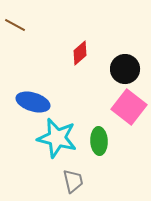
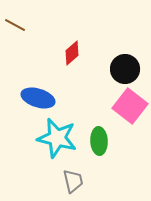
red diamond: moved 8 px left
blue ellipse: moved 5 px right, 4 px up
pink square: moved 1 px right, 1 px up
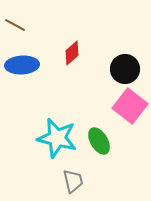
blue ellipse: moved 16 px left, 33 px up; rotated 20 degrees counterclockwise
green ellipse: rotated 28 degrees counterclockwise
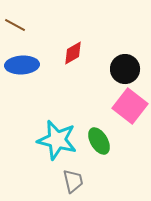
red diamond: moved 1 px right; rotated 10 degrees clockwise
cyan star: moved 2 px down
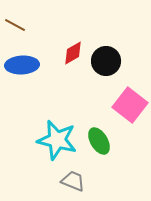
black circle: moved 19 px left, 8 px up
pink square: moved 1 px up
gray trapezoid: rotated 55 degrees counterclockwise
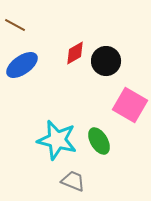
red diamond: moved 2 px right
blue ellipse: rotated 32 degrees counterclockwise
pink square: rotated 8 degrees counterclockwise
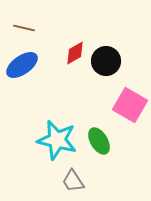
brown line: moved 9 px right, 3 px down; rotated 15 degrees counterclockwise
gray trapezoid: rotated 145 degrees counterclockwise
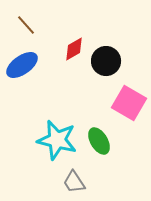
brown line: moved 2 px right, 3 px up; rotated 35 degrees clockwise
red diamond: moved 1 px left, 4 px up
pink square: moved 1 px left, 2 px up
gray trapezoid: moved 1 px right, 1 px down
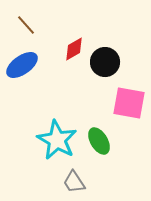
black circle: moved 1 px left, 1 px down
pink square: rotated 20 degrees counterclockwise
cyan star: rotated 15 degrees clockwise
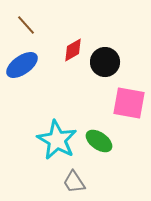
red diamond: moved 1 px left, 1 px down
green ellipse: rotated 24 degrees counterclockwise
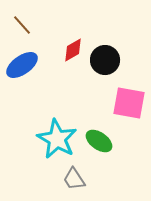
brown line: moved 4 px left
black circle: moved 2 px up
cyan star: moved 1 px up
gray trapezoid: moved 3 px up
